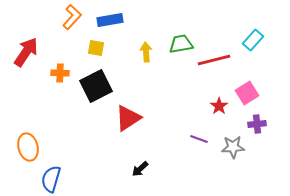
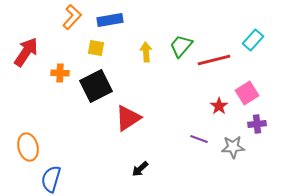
green trapezoid: moved 2 px down; rotated 40 degrees counterclockwise
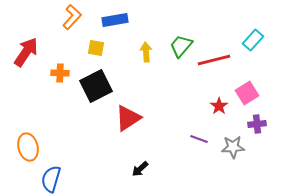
blue rectangle: moved 5 px right
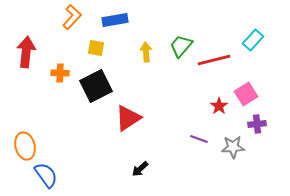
red arrow: rotated 28 degrees counterclockwise
pink square: moved 1 px left, 1 px down
orange ellipse: moved 3 px left, 1 px up
blue semicircle: moved 5 px left, 4 px up; rotated 128 degrees clockwise
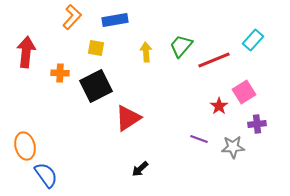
red line: rotated 8 degrees counterclockwise
pink square: moved 2 px left, 2 px up
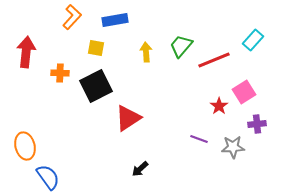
blue semicircle: moved 2 px right, 2 px down
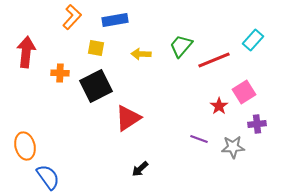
yellow arrow: moved 5 px left, 2 px down; rotated 84 degrees counterclockwise
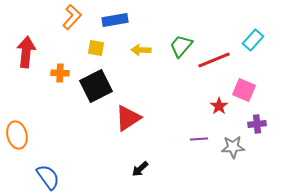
yellow arrow: moved 4 px up
pink square: moved 2 px up; rotated 35 degrees counterclockwise
purple line: rotated 24 degrees counterclockwise
orange ellipse: moved 8 px left, 11 px up
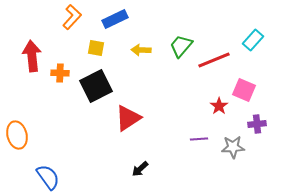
blue rectangle: moved 1 px up; rotated 15 degrees counterclockwise
red arrow: moved 6 px right, 4 px down; rotated 12 degrees counterclockwise
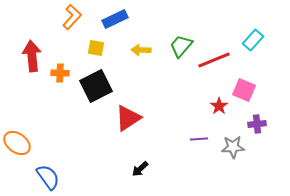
orange ellipse: moved 8 px down; rotated 40 degrees counterclockwise
